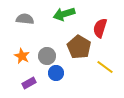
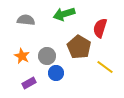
gray semicircle: moved 1 px right, 1 px down
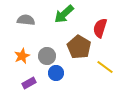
green arrow: rotated 25 degrees counterclockwise
orange star: rotated 21 degrees clockwise
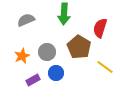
green arrow: rotated 45 degrees counterclockwise
gray semicircle: rotated 30 degrees counterclockwise
gray circle: moved 4 px up
purple rectangle: moved 4 px right, 3 px up
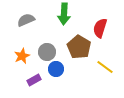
blue circle: moved 4 px up
purple rectangle: moved 1 px right
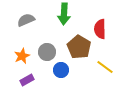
red semicircle: moved 1 px down; rotated 18 degrees counterclockwise
blue circle: moved 5 px right, 1 px down
purple rectangle: moved 7 px left
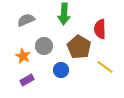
gray circle: moved 3 px left, 6 px up
orange star: moved 1 px right; rotated 21 degrees counterclockwise
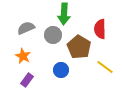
gray semicircle: moved 8 px down
gray circle: moved 9 px right, 11 px up
purple rectangle: rotated 24 degrees counterclockwise
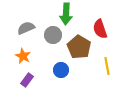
green arrow: moved 2 px right
red semicircle: rotated 18 degrees counterclockwise
yellow line: moved 2 px right, 1 px up; rotated 42 degrees clockwise
